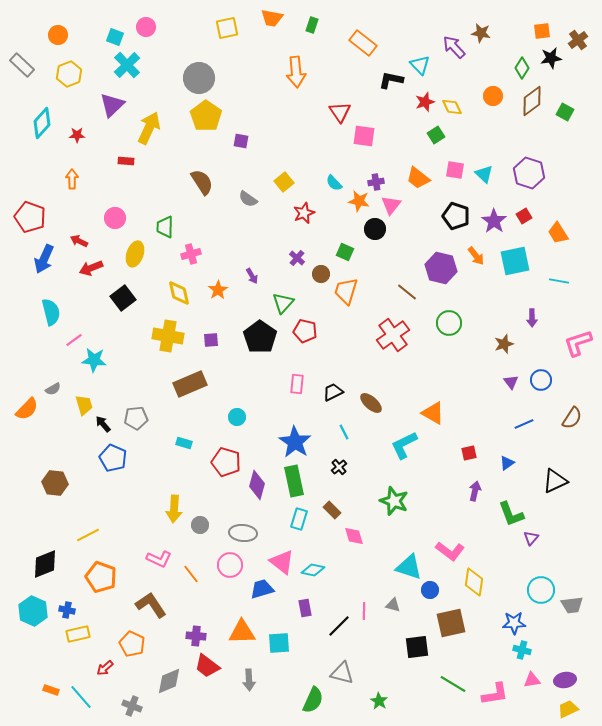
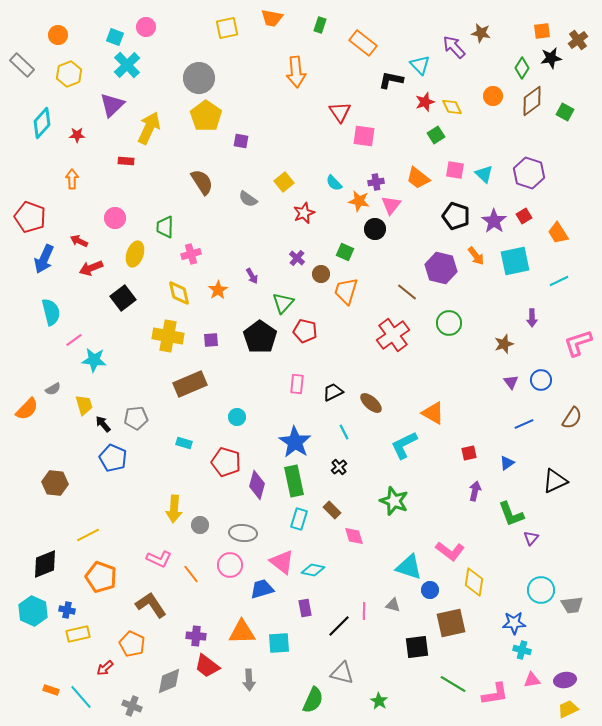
green rectangle at (312, 25): moved 8 px right
cyan line at (559, 281): rotated 36 degrees counterclockwise
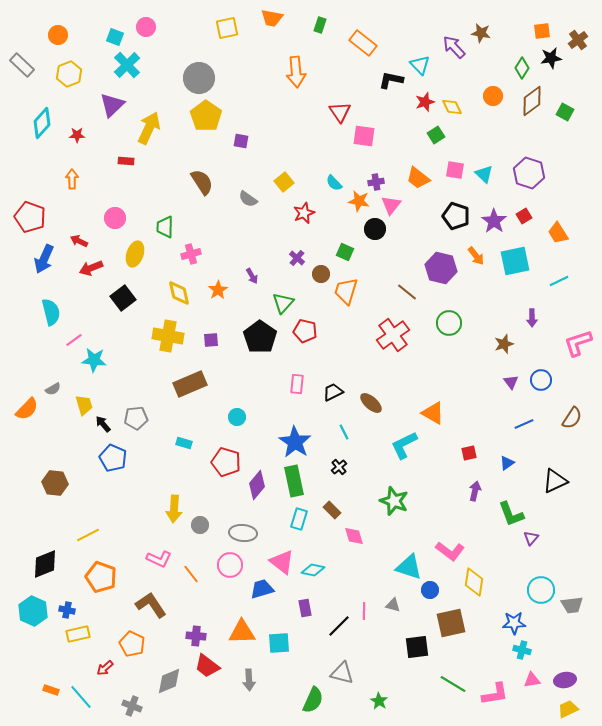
purple diamond at (257, 485): rotated 24 degrees clockwise
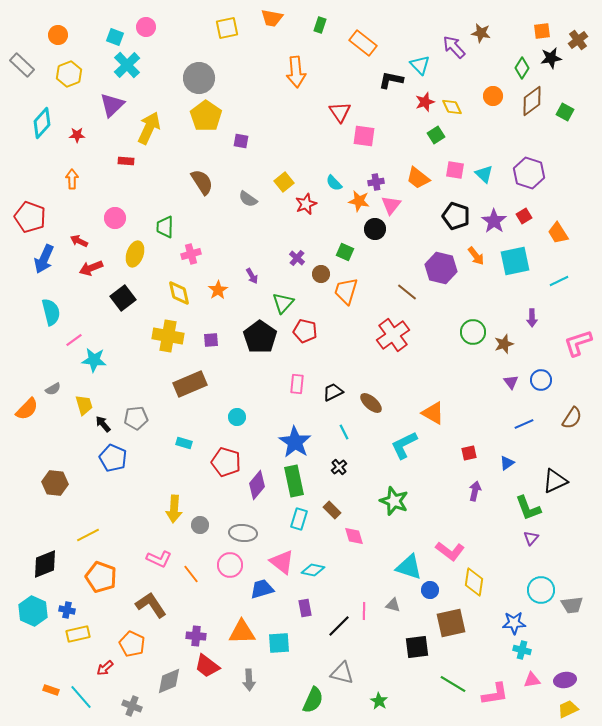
red star at (304, 213): moved 2 px right, 9 px up
green circle at (449, 323): moved 24 px right, 9 px down
green L-shape at (511, 514): moved 17 px right, 6 px up
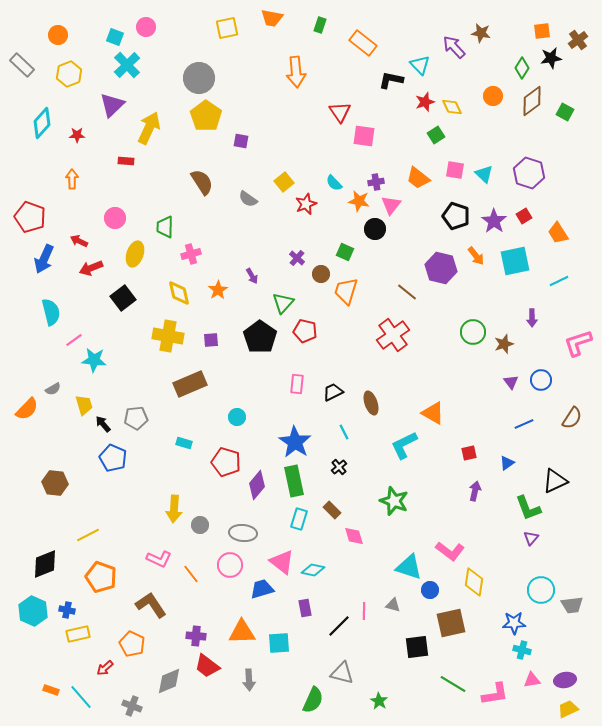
brown ellipse at (371, 403): rotated 30 degrees clockwise
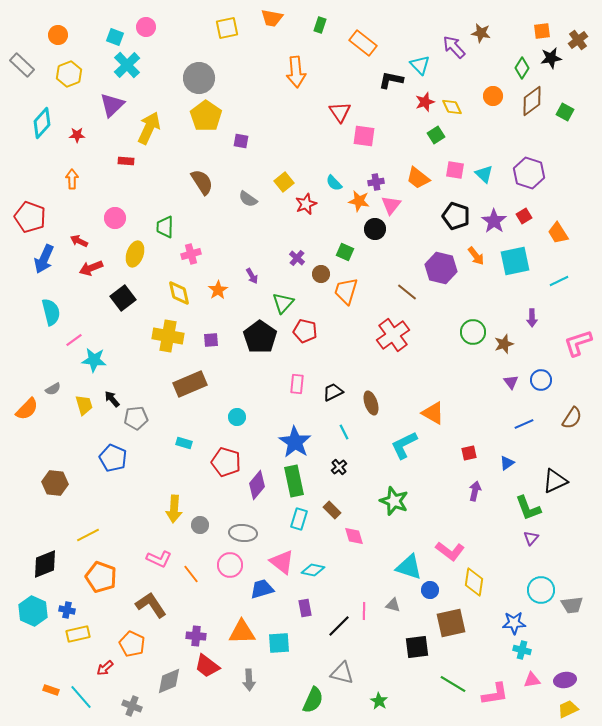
black arrow at (103, 424): moved 9 px right, 25 px up
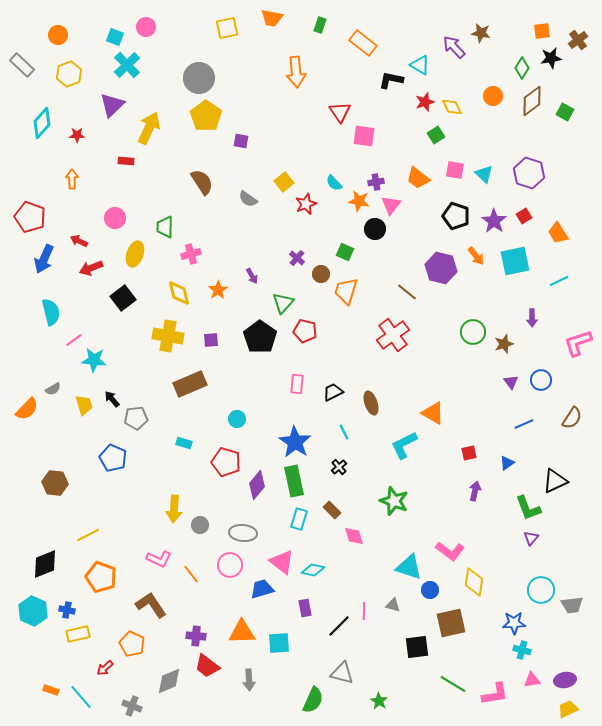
cyan triangle at (420, 65): rotated 15 degrees counterclockwise
cyan circle at (237, 417): moved 2 px down
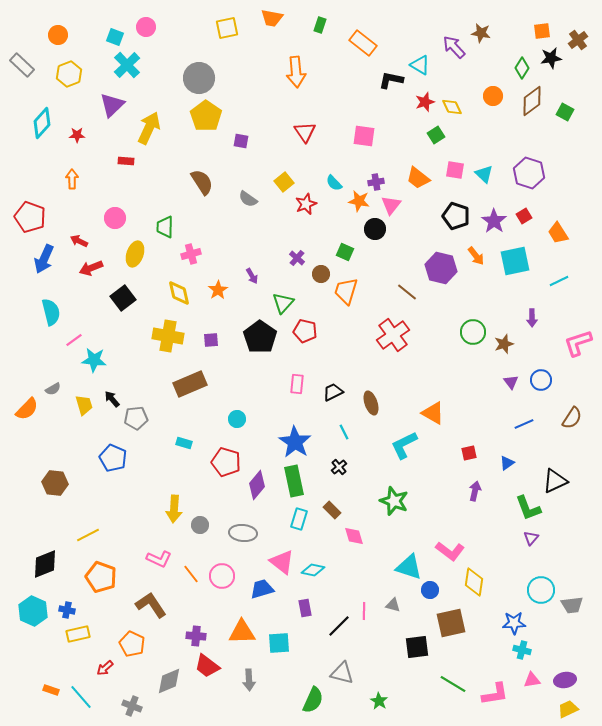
red triangle at (340, 112): moved 35 px left, 20 px down
pink circle at (230, 565): moved 8 px left, 11 px down
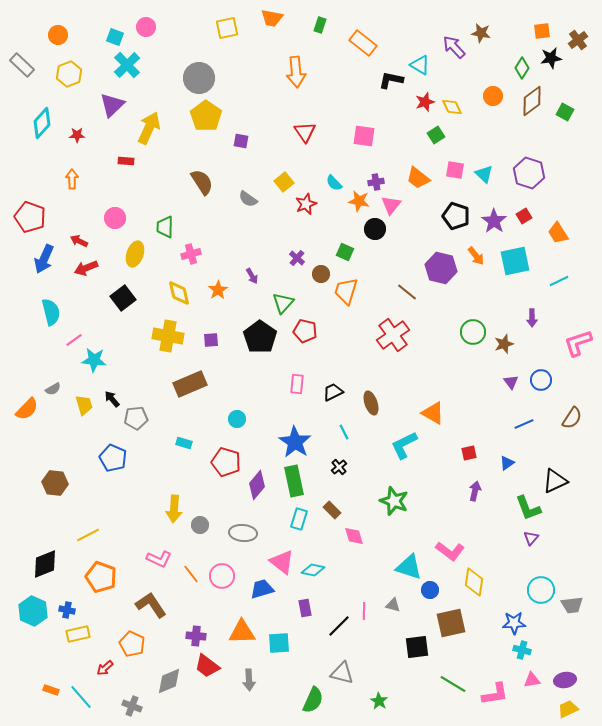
red arrow at (91, 268): moved 5 px left
